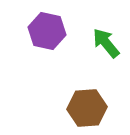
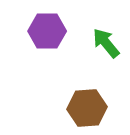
purple hexagon: rotated 12 degrees counterclockwise
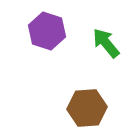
purple hexagon: rotated 18 degrees clockwise
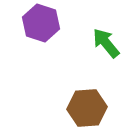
purple hexagon: moved 6 px left, 8 px up
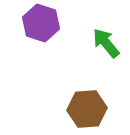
brown hexagon: moved 1 px down
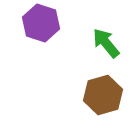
brown hexagon: moved 16 px right, 14 px up; rotated 12 degrees counterclockwise
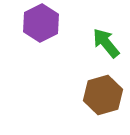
purple hexagon: rotated 15 degrees clockwise
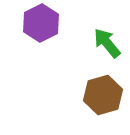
green arrow: moved 1 px right
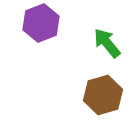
purple hexagon: rotated 6 degrees clockwise
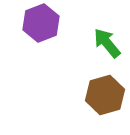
brown hexagon: moved 2 px right
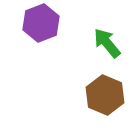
brown hexagon: rotated 21 degrees counterclockwise
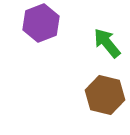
brown hexagon: rotated 9 degrees counterclockwise
